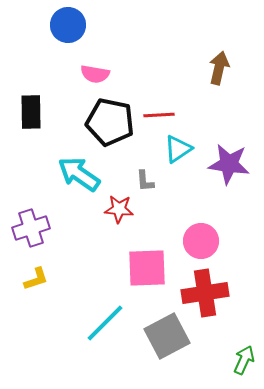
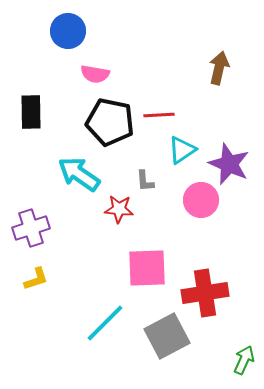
blue circle: moved 6 px down
cyan triangle: moved 4 px right, 1 px down
purple star: rotated 15 degrees clockwise
pink circle: moved 41 px up
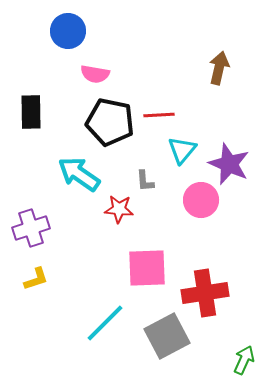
cyan triangle: rotated 16 degrees counterclockwise
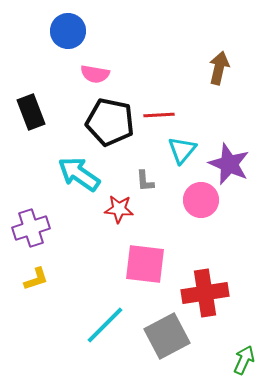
black rectangle: rotated 20 degrees counterclockwise
pink square: moved 2 px left, 4 px up; rotated 9 degrees clockwise
cyan line: moved 2 px down
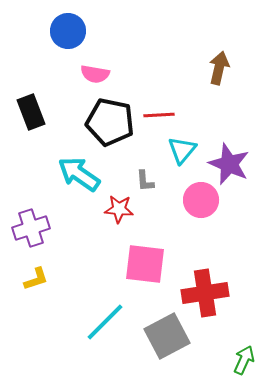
cyan line: moved 3 px up
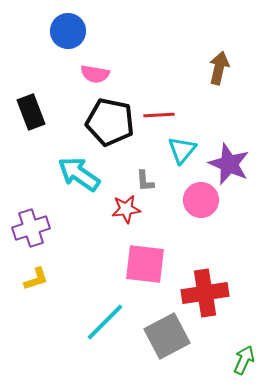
red star: moved 7 px right; rotated 12 degrees counterclockwise
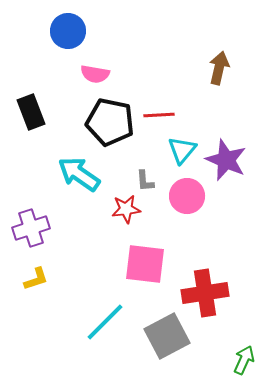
purple star: moved 3 px left, 4 px up
pink circle: moved 14 px left, 4 px up
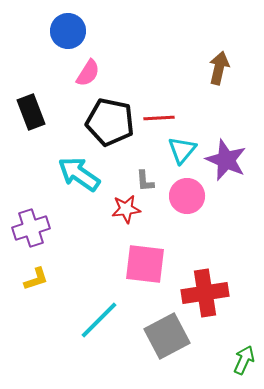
pink semicircle: moved 7 px left, 1 px up; rotated 68 degrees counterclockwise
red line: moved 3 px down
cyan line: moved 6 px left, 2 px up
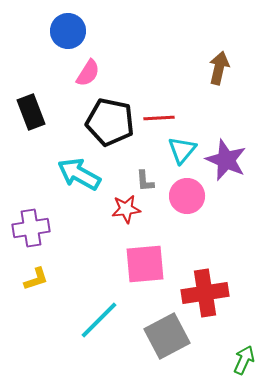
cyan arrow: rotated 6 degrees counterclockwise
purple cross: rotated 9 degrees clockwise
pink square: rotated 12 degrees counterclockwise
